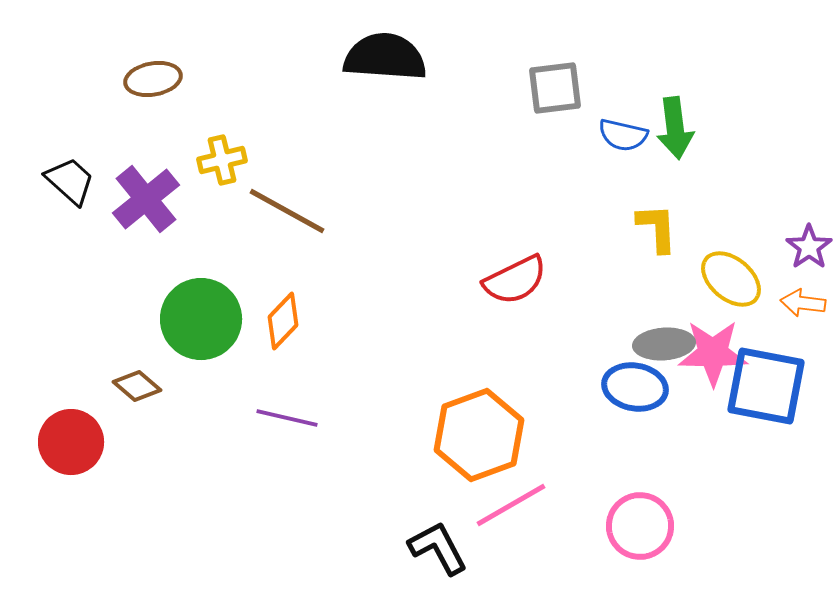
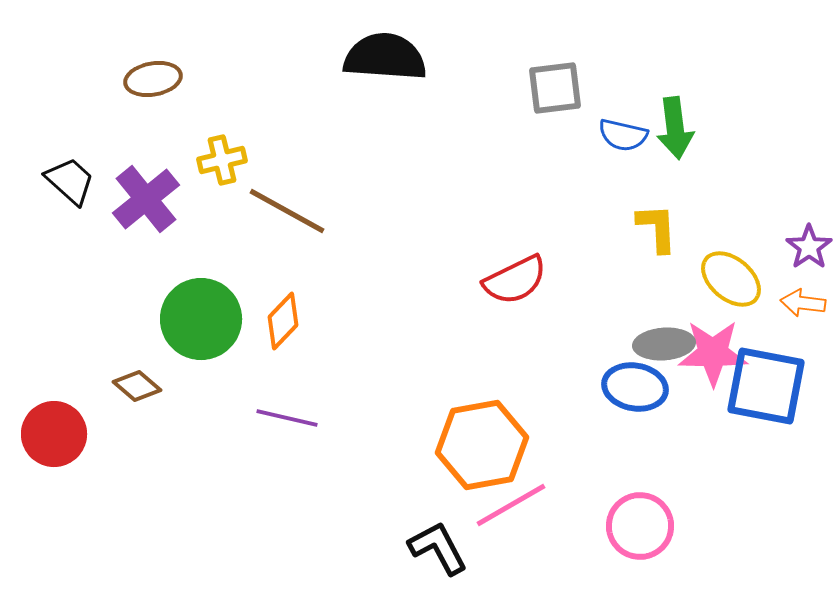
orange hexagon: moved 3 px right, 10 px down; rotated 10 degrees clockwise
red circle: moved 17 px left, 8 px up
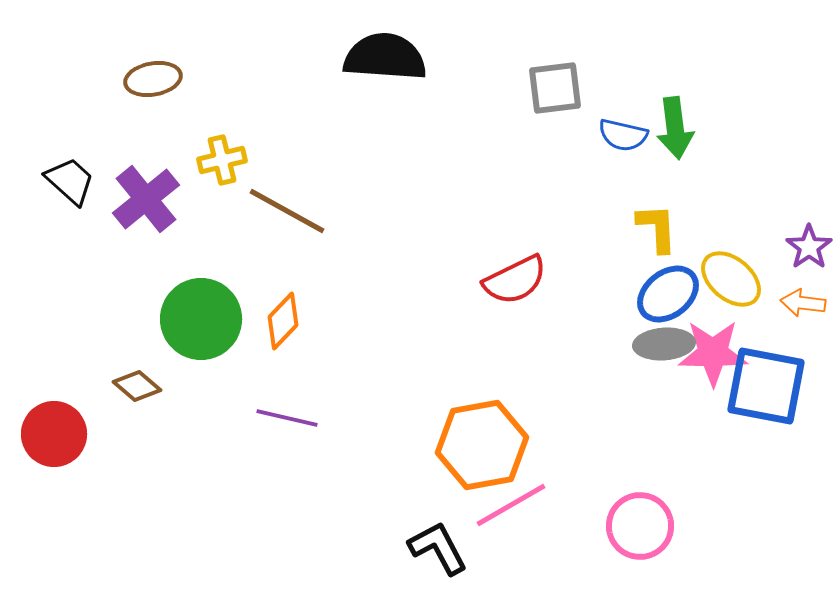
blue ellipse: moved 33 px right, 93 px up; rotated 48 degrees counterclockwise
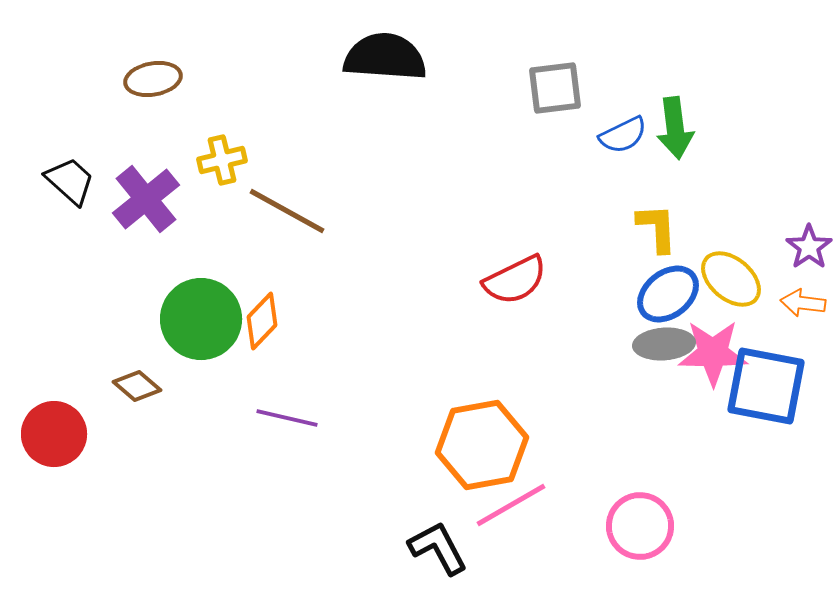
blue semicircle: rotated 39 degrees counterclockwise
orange diamond: moved 21 px left
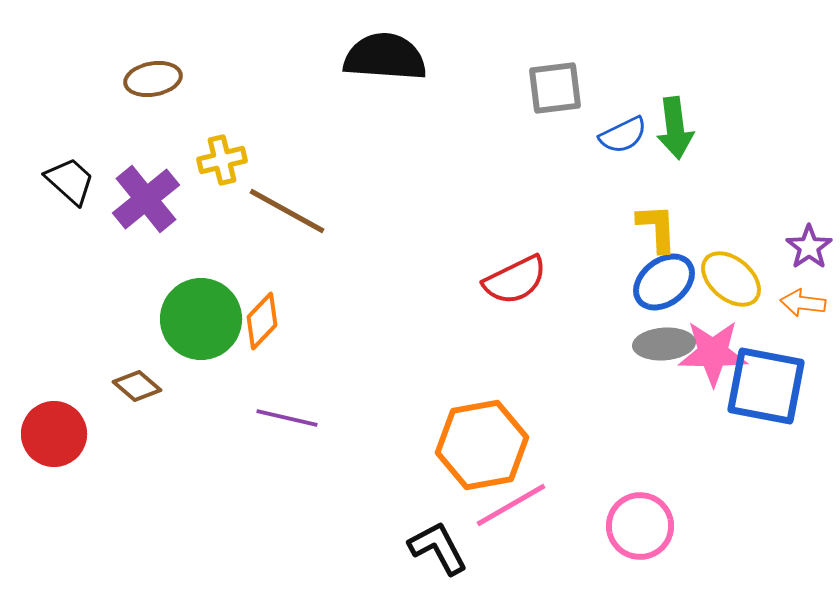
blue ellipse: moved 4 px left, 12 px up
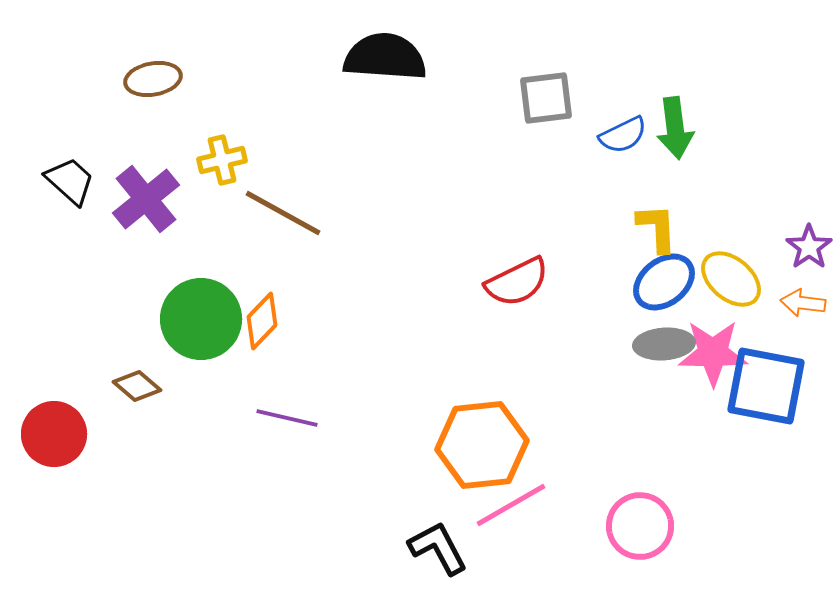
gray square: moved 9 px left, 10 px down
brown line: moved 4 px left, 2 px down
red semicircle: moved 2 px right, 2 px down
orange hexagon: rotated 4 degrees clockwise
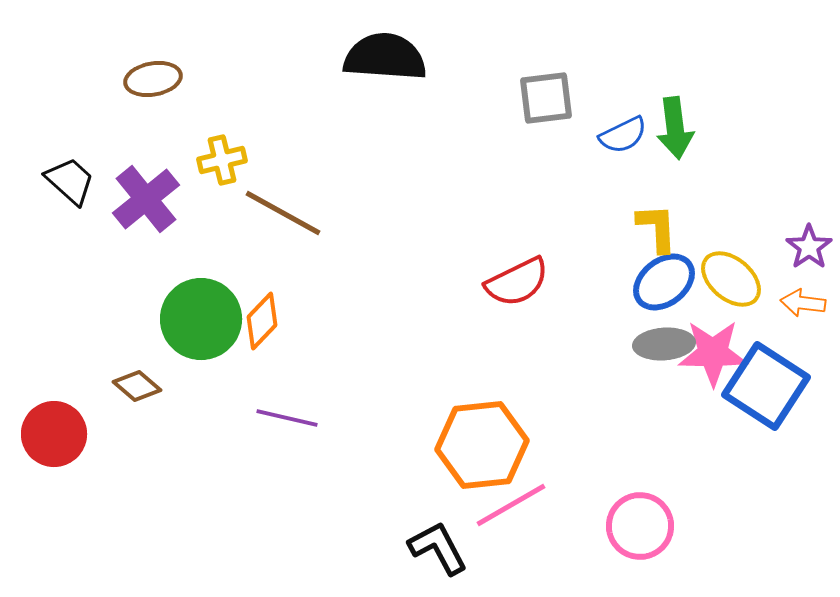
blue square: rotated 22 degrees clockwise
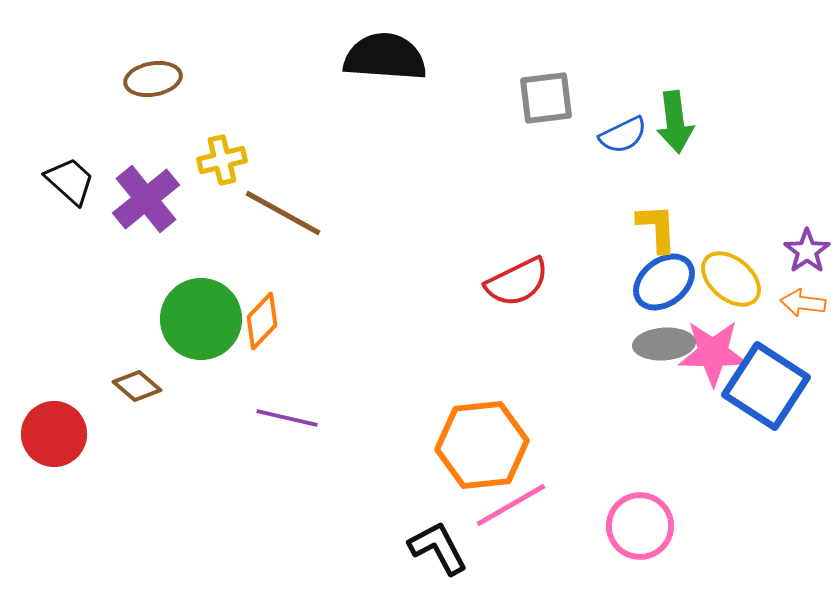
green arrow: moved 6 px up
purple star: moved 2 px left, 4 px down
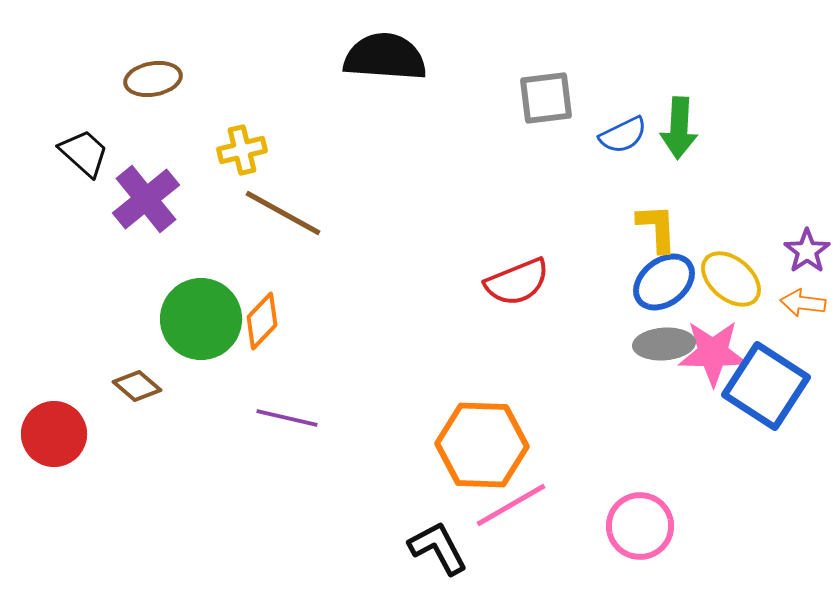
green arrow: moved 4 px right, 6 px down; rotated 10 degrees clockwise
yellow cross: moved 20 px right, 10 px up
black trapezoid: moved 14 px right, 28 px up
red semicircle: rotated 4 degrees clockwise
orange hexagon: rotated 8 degrees clockwise
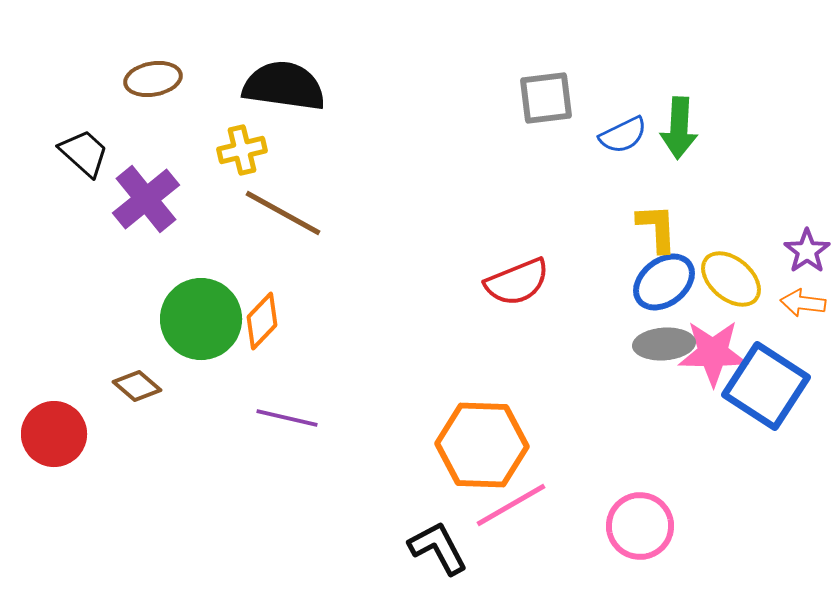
black semicircle: moved 101 px left, 29 px down; rotated 4 degrees clockwise
